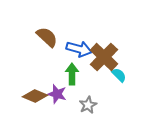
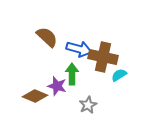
brown cross: moved 1 px left; rotated 32 degrees counterclockwise
cyan semicircle: rotated 77 degrees counterclockwise
purple star: moved 8 px up
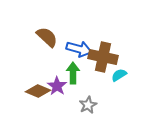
green arrow: moved 1 px right, 1 px up
purple star: rotated 18 degrees clockwise
brown diamond: moved 3 px right, 5 px up
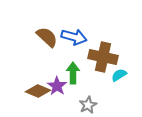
blue arrow: moved 5 px left, 12 px up
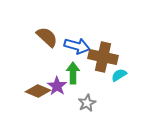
blue arrow: moved 3 px right, 9 px down
gray star: moved 1 px left, 2 px up
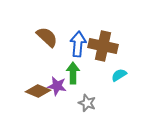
blue arrow: moved 1 px right, 2 px up; rotated 100 degrees counterclockwise
brown cross: moved 11 px up
purple star: rotated 24 degrees counterclockwise
gray star: rotated 24 degrees counterclockwise
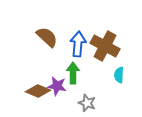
brown cross: moved 2 px right; rotated 16 degrees clockwise
cyan semicircle: rotated 56 degrees counterclockwise
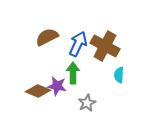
brown semicircle: rotated 70 degrees counterclockwise
blue arrow: rotated 20 degrees clockwise
gray star: rotated 24 degrees clockwise
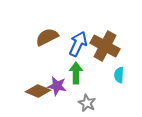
green arrow: moved 3 px right
gray star: rotated 18 degrees counterclockwise
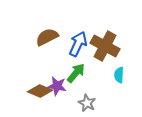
green arrow: rotated 40 degrees clockwise
brown diamond: moved 2 px right
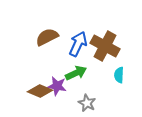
green arrow: rotated 25 degrees clockwise
